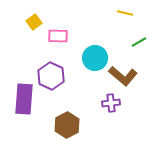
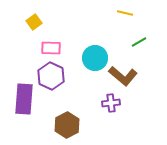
pink rectangle: moved 7 px left, 12 px down
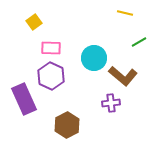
cyan circle: moved 1 px left
purple rectangle: rotated 28 degrees counterclockwise
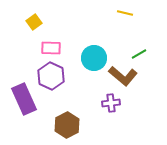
green line: moved 12 px down
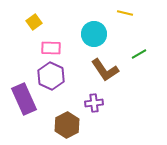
cyan circle: moved 24 px up
brown L-shape: moved 18 px left, 6 px up; rotated 16 degrees clockwise
purple cross: moved 17 px left
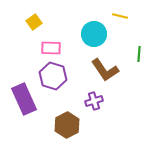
yellow line: moved 5 px left, 3 px down
green line: rotated 56 degrees counterclockwise
purple hexagon: moved 2 px right; rotated 8 degrees counterclockwise
purple cross: moved 2 px up; rotated 12 degrees counterclockwise
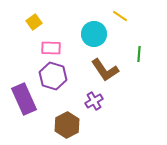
yellow line: rotated 21 degrees clockwise
purple cross: rotated 12 degrees counterclockwise
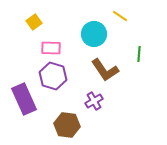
brown hexagon: rotated 25 degrees counterclockwise
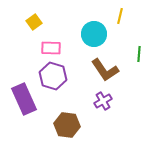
yellow line: rotated 70 degrees clockwise
purple cross: moved 9 px right
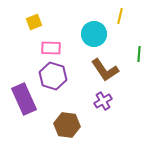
yellow square: rotated 14 degrees clockwise
